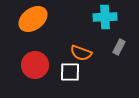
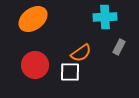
orange semicircle: rotated 55 degrees counterclockwise
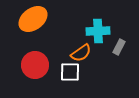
cyan cross: moved 7 px left, 14 px down
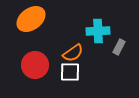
orange ellipse: moved 2 px left
orange semicircle: moved 8 px left
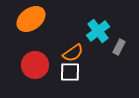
cyan cross: rotated 35 degrees counterclockwise
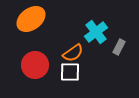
cyan cross: moved 2 px left, 1 px down
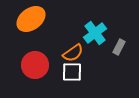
cyan cross: moved 1 px left, 1 px down
white square: moved 2 px right
